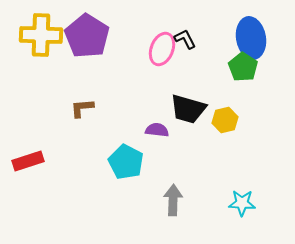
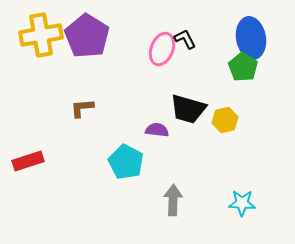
yellow cross: rotated 12 degrees counterclockwise
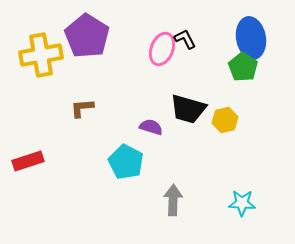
yellow cross: moved 20 px down
purple semicircle: moved 6 px left, 3 px up; rotated 10 degrees clockwise
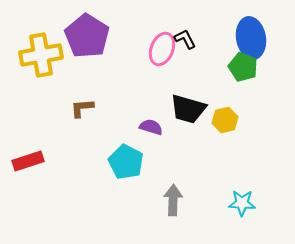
green pentagon: rotated 12 degrees counterclockwise
